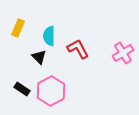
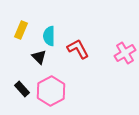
yellow rectangle: moved 3 px right, 2 px down
pink cross: moved 2 px right
black rectangle: rotated 14 degrees clockwise
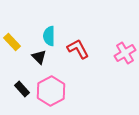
yellow rectangle: moved 9 px left, 12 px down; rotated 66 degrees counterclockwise
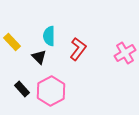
red L-shape: rotated 65 degrees clockwise
